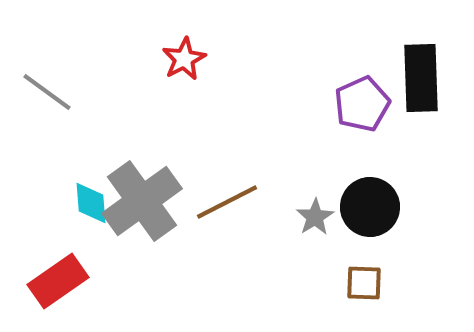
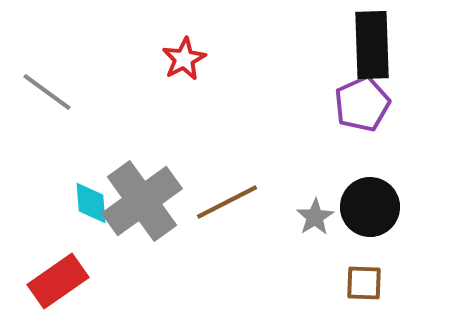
black rectangle: moved 49 px left, 33 px up
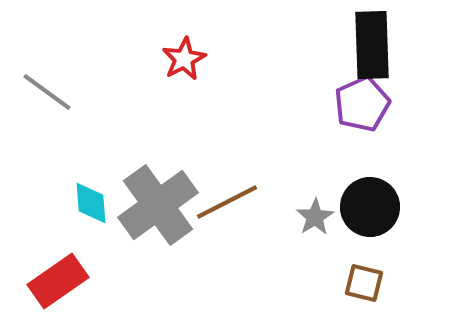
gray cross: moved 16 px right, 4 px down
brown square: rotated 12 degrees clockwise
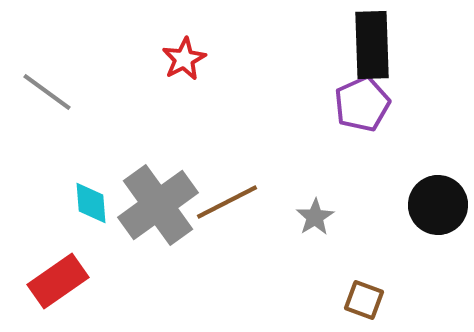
black circle: moved 68 px right, 2 px up
brown square: moved 17 px down; rotated 6 degrees clockwise
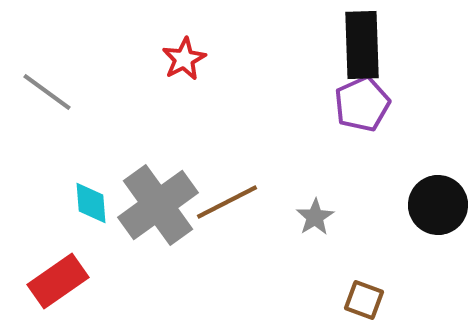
black rectangle: moved 10 px left
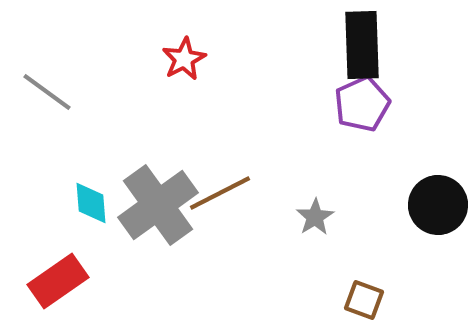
brown line: moved 7 px left, 9 px up
